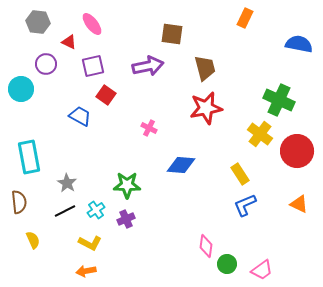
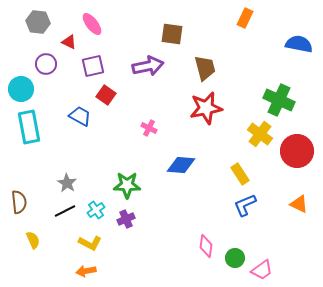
cyan rectangle: moved 30 px up
green circle: moved 8 px right, 6 px up
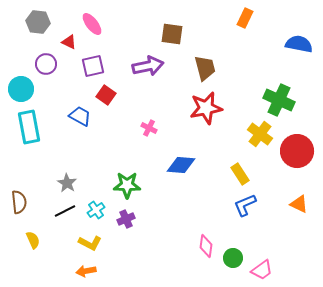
green circle: moved 2 px left
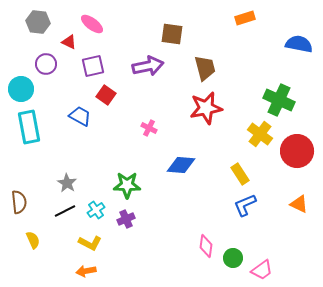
orange rectangle: rotated 48 degrees clockwise
pink ellipse: rotated 15 degrees counterclockwise
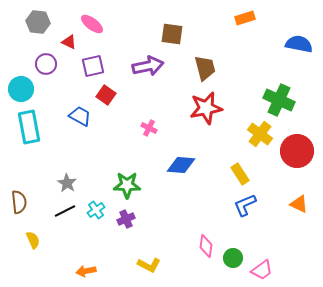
yellow L-shape: moved 59 px right, 22 px down
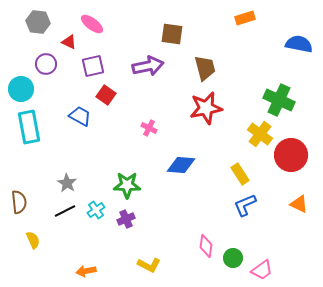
red circle: moved 6 px left, 4 px down
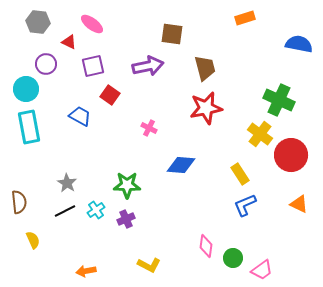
cyan circle: moved 5 px right
red square: moved 4 px right
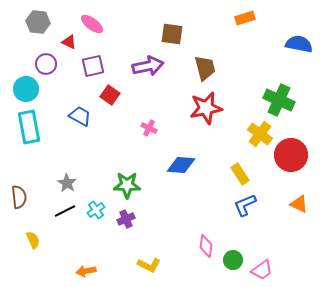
brown semicircle: moved 5 px up
green circle: moved 2 px down
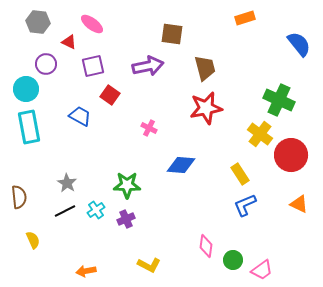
blue semicircle: rotated 40 degrees clockwise
